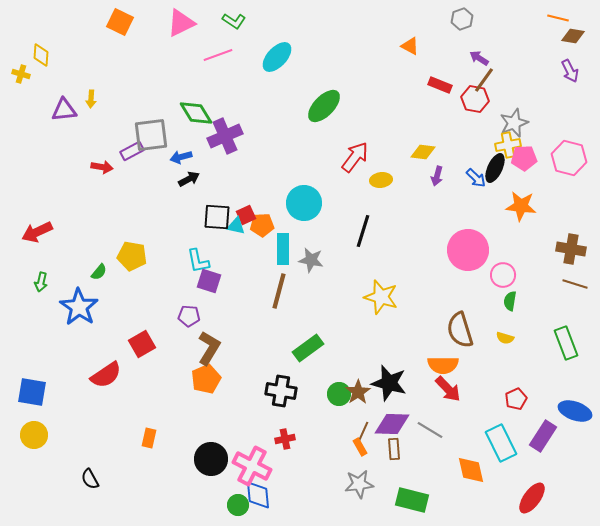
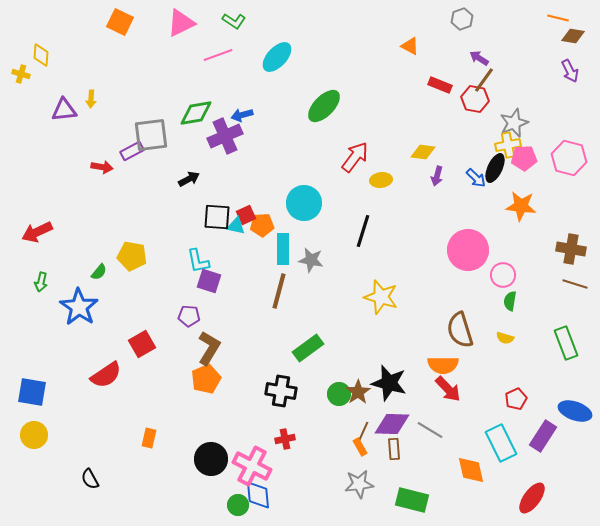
green diamond at (196, 113): rotated 68 degrees counterclockwise
blue arrow at (181, 157): moved 61 px right, 42 px up
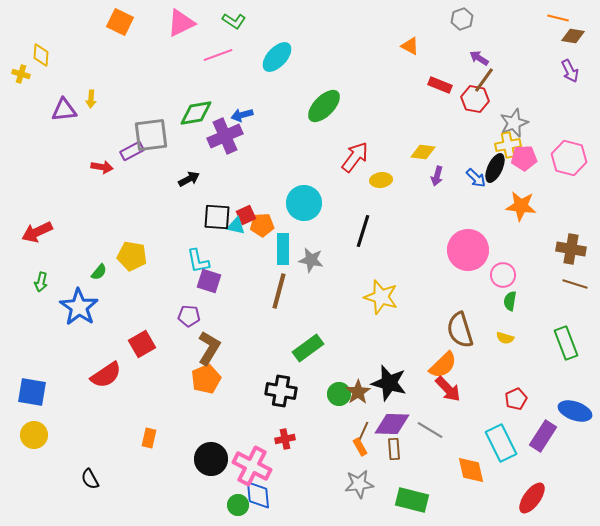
orange semicircle at (443, 365): rotated 44 degrees counterclockwise
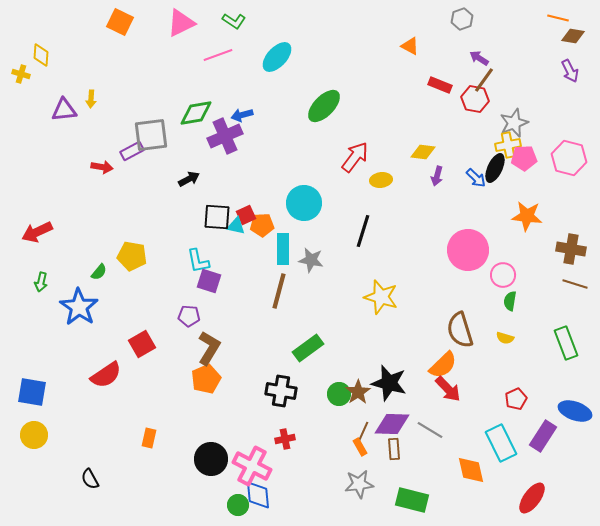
orange star at (521, 206): moved 6 px right, 10 px down
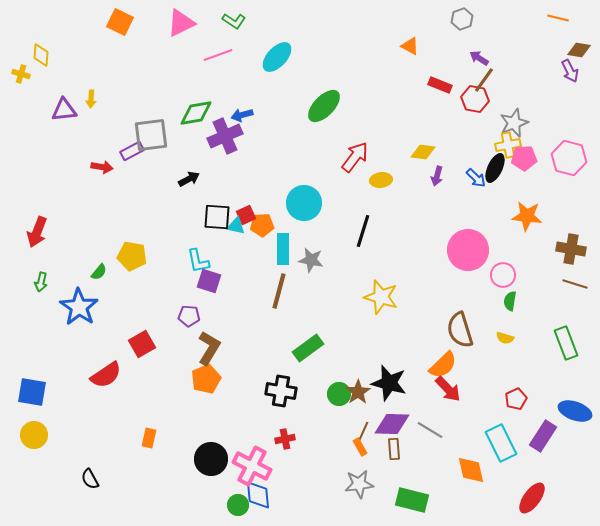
brown diamond at (573, 36): moved 6 px right, 14 px down
red arrow at (37, 232): rotated 44 degrees counterclockwise
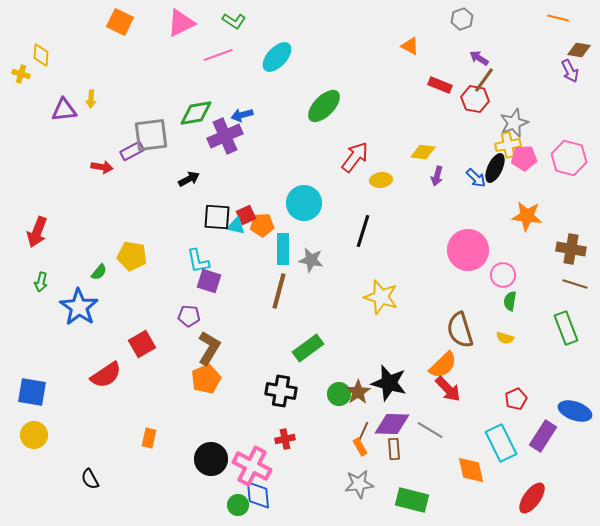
green rectangle at (566, 343): moved 15 px up
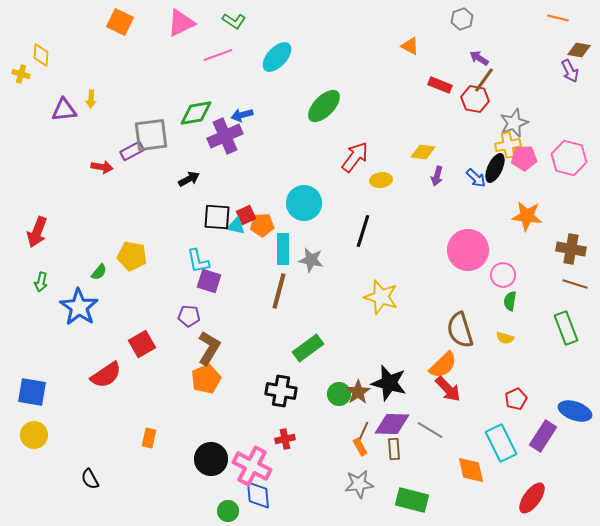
green circle at (238, 505): moved 10 px left, 6 px down
